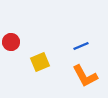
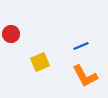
red circle: moved 8 px up
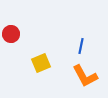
blue line: rotated 56 degrees counterclockwise
yellow square: moved 1 px right, 1 px down
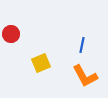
blue line: moved 1 px right, 1 px up
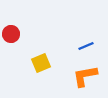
blue line: moved 4 px right, 1 px down; rotated 56 degrees clockwise
orange L-shape: rotated 108 degrees clockwise
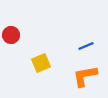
red circle: moved 1 px down
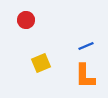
red circle: moved 15 px right, 15 px up
orange L-shape: rotated 80 degrees counterclockwise
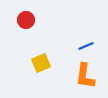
orange L-shape: rotated 8 degrees clockwise
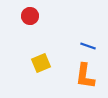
red circle: moved 4 px right, 4 px up
blue line: moved 2 px right; rotated 42 degrees clockwise
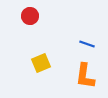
blue line: moved 1 px left, 2 px up
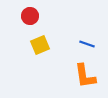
yellow square: moved 1 px left, 18 px up
orange L-shape: rotated 16 degrees counterclockwise
